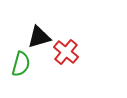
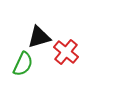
green semicircle: moved 2 px right; rotated 10 degrees clockwise
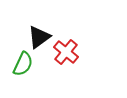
black triangle: rotated 20 degrees counterclockwise
